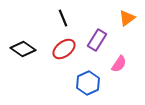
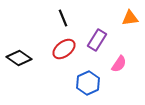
orange triangle: moved 3 px right; rotated 30 degrees clockwise
black diamond: moved 4 px left, 9 px down
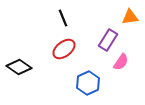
orange triangle: moved 1 px up
purple rectangle: moved 11 px right
black diamond: moved 9 px down
pink semicircle: moved 2 px right, 2 px up
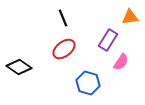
blue hexagon: rotated 20 degrees counterclockwise
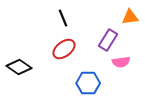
pink semicircle: rotated 48 degrees clockwise
blue hexagon: rotated 15 degrees counterclockwise
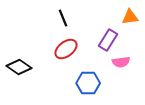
red ellipse: moved 2 px right
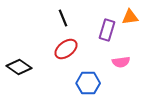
purple rectangle: moved 1 px left, 10 px up; rotated 15 degrees counterclockwise
